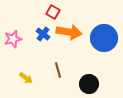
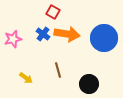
orange arrow: moved 2 px left, 2 px down
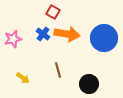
yellow arrow: moved 3 px left
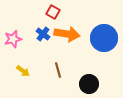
yellow arrow: moved 7 px up
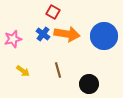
blue circle: moved 2 px up
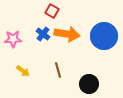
red square: moved 1 px left, 1 px up
pink star: rotated 12 degrees clockwise
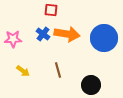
red square: moved 1 px left, 1 px up; rotated 24 degrees counterclockwise
blue circle: moved 2 px down
black circle: moved 2 px right, 1 px down
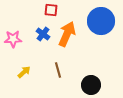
orange arrow: rotated 75 degrees counterclockwise
blue circle: moved 3 px left, 17 px up
yellow arrow: moved 1 px right, 1 px down; rotated 80 degrees counterclockwise
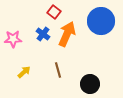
red square: moved 3 px right, 2 px down; rotated 32 degrees clockwise
black circle: moved 1 px left, 1 px up
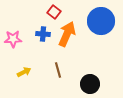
blue cross: rotated 32 degrees counterclockwise
yellow arrow: rotated 16 degrees clockwise
